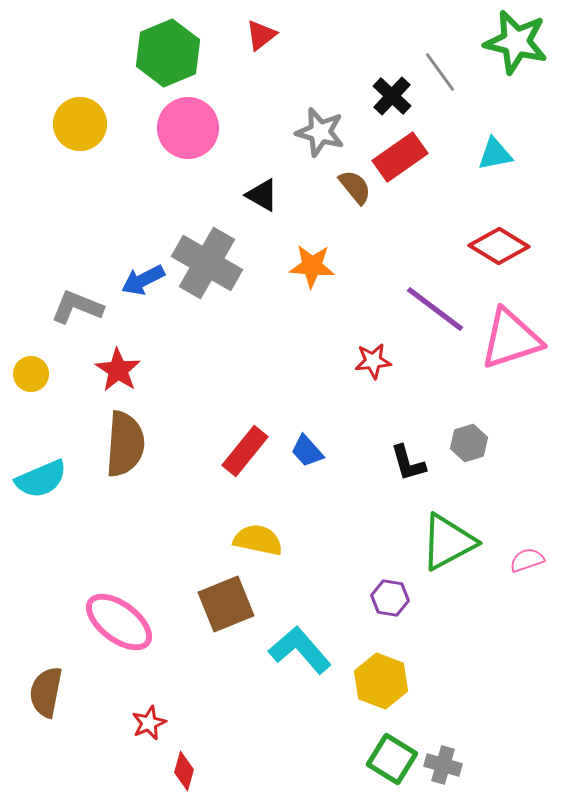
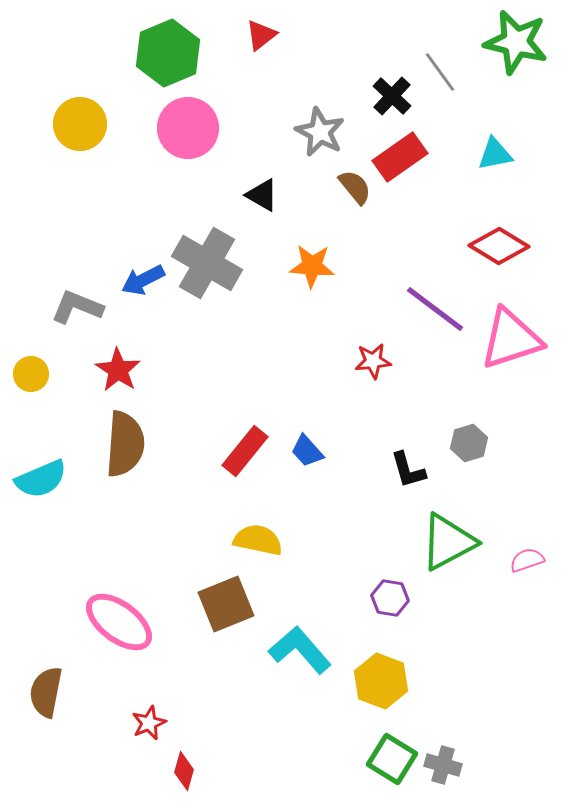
gray star at (320, 132): rotated 12 degrees clockwise
black L-shape at (408, 463): moved 7 px down
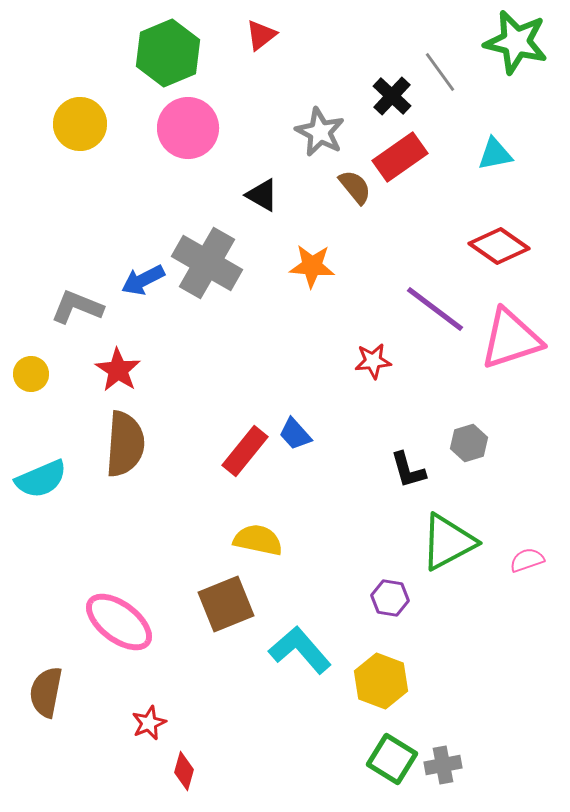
red diamond at (499, 246): rotated 4 degrees clockwise
blue trapezoid at (307, 451): moved 12 px left, 17 px up
gray cross at (443, 765): rotated 27 degrees counterclockwise
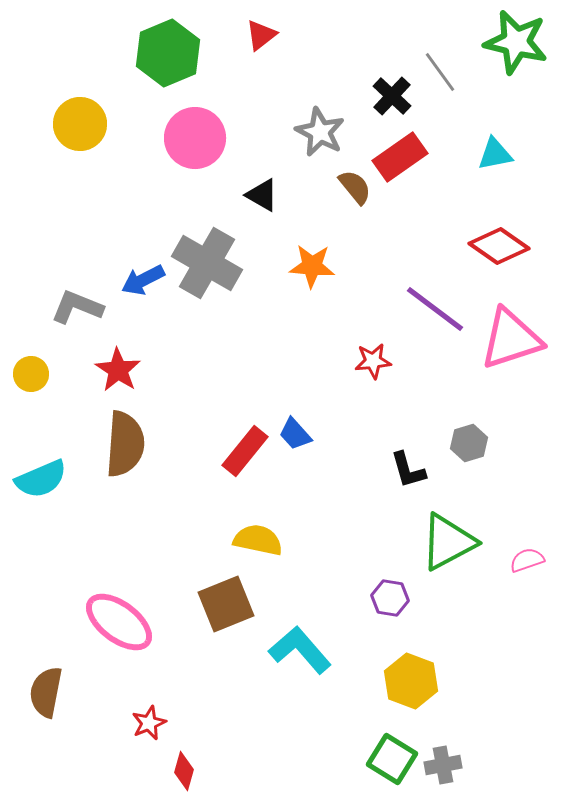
pink circle at (188, 128): moved 7 px right, 10 px down
yellow hexagon at (381, 681): moved 30 px right
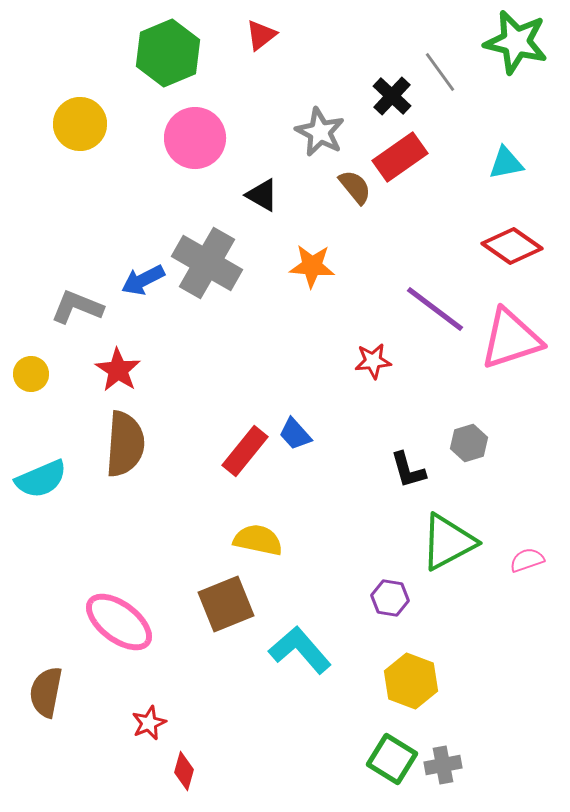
cyan triangle at (495, 154): moved 11 px right, 9 px down
red diamond at (499, 246): moved 13 px right
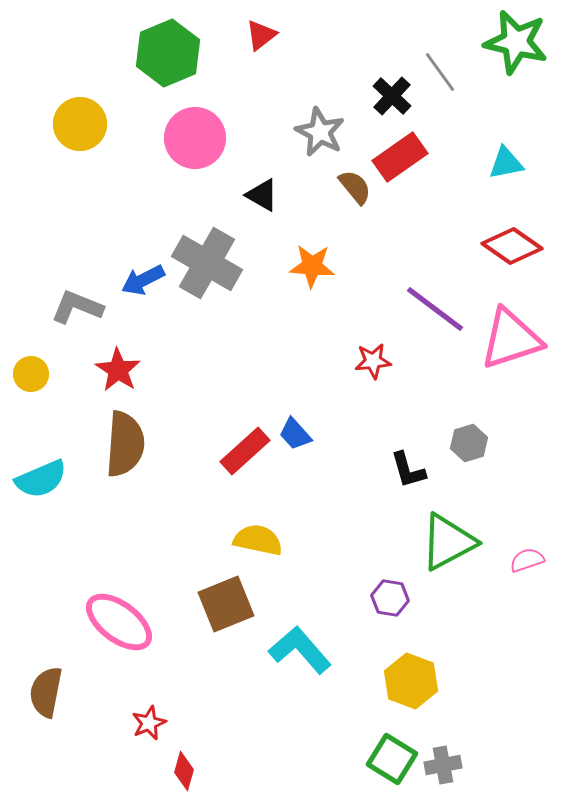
red rectangle at (245, 451): rotated 9 degrees clockwise
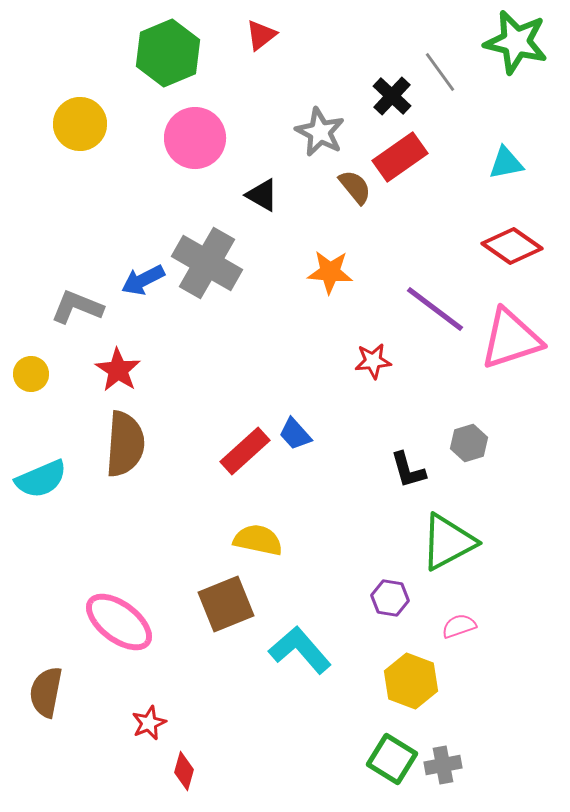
orange star at (312, 266): moved 18 px right, 6 px down
pink semicircle at (527, 560): moved 68 px left, 66 px down
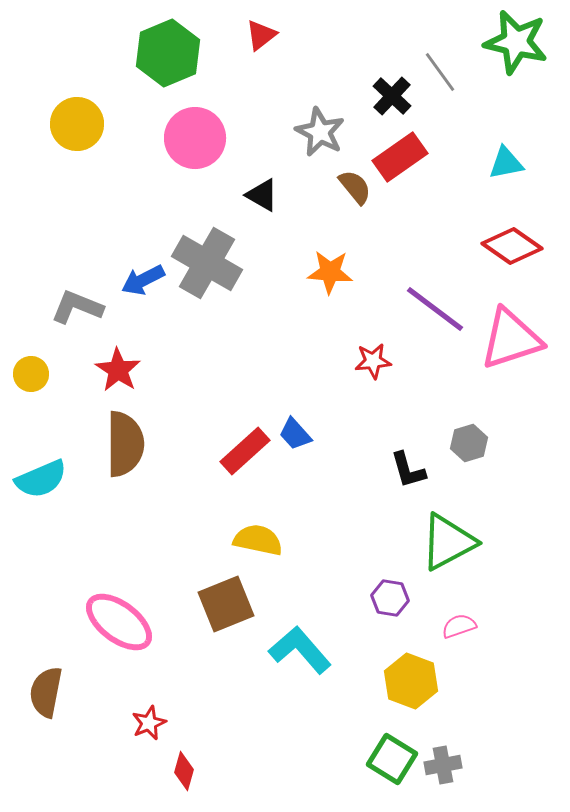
yellow circle at (80, 124): moved 3 px left
brown semicircle at (125, 444): rotated 4 degrees counterclockwise
